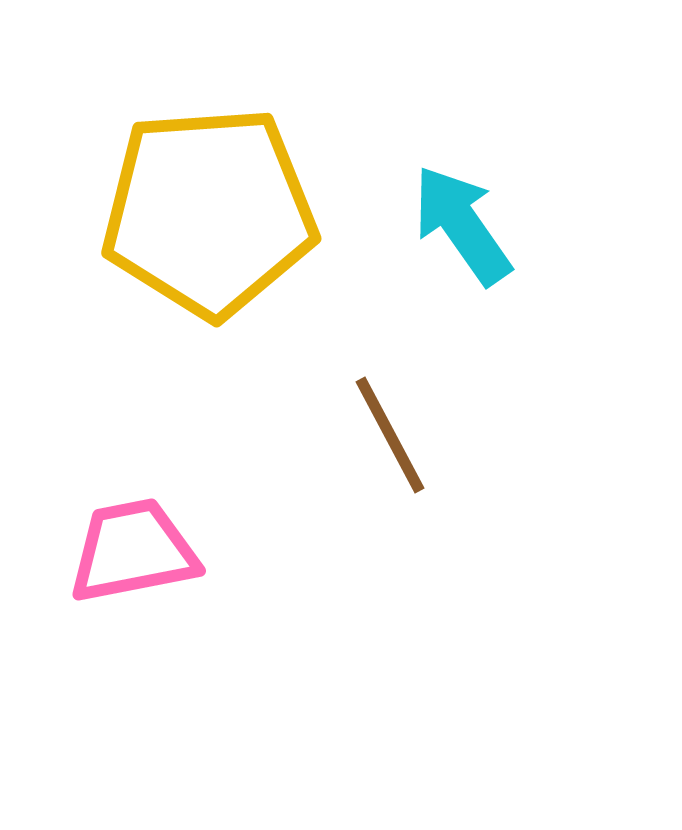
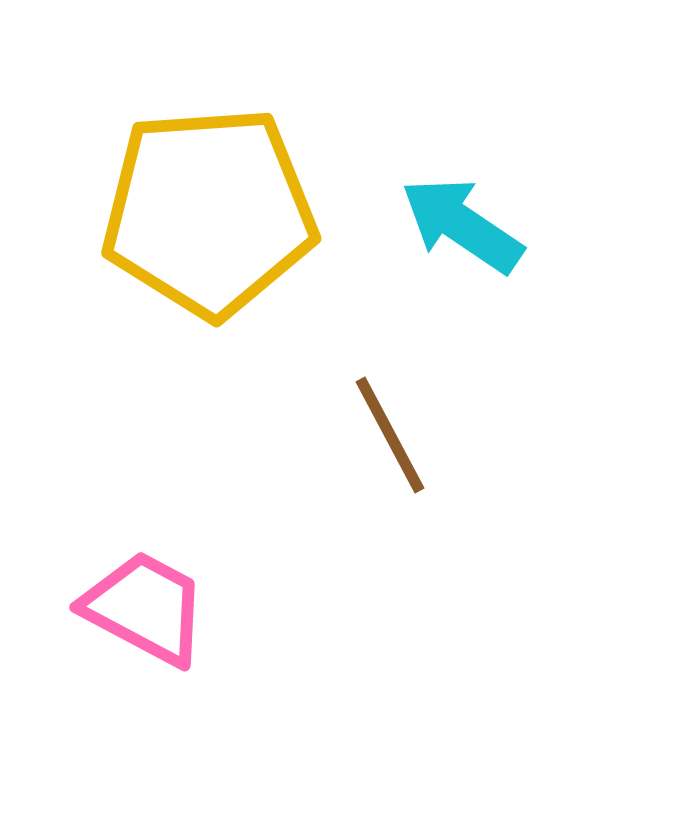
cyan arrow: rotated 21 degrees counterclockwise
pink trapezoid: moved 12 px right, 57 px down; rotated 39 degrees clockwise
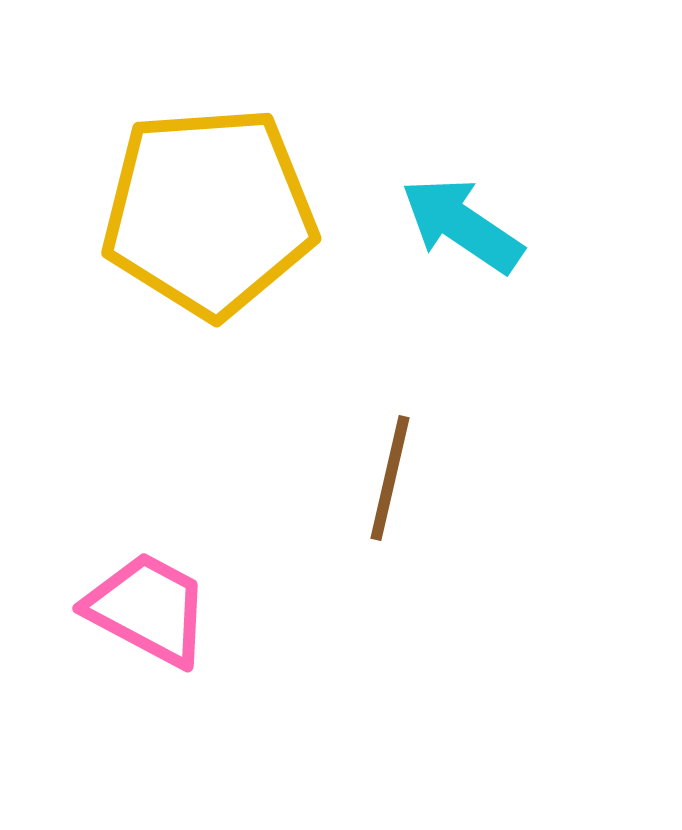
brown line: moved 43 px down; rotated 41 degrees clockwise
pink trapezoid: moved 3 px right, 1 px down
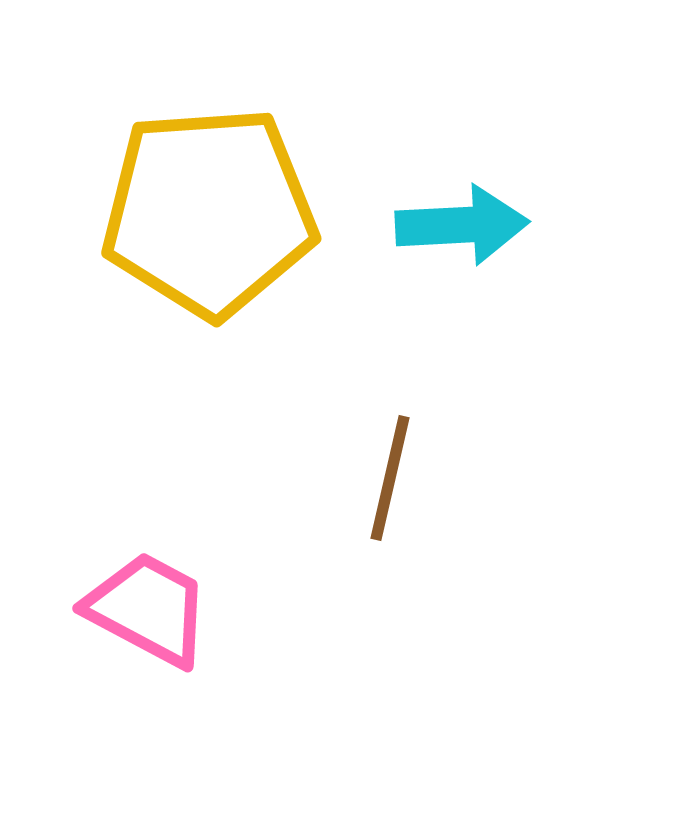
cyan arrow: rotated 143 degrees clockwise
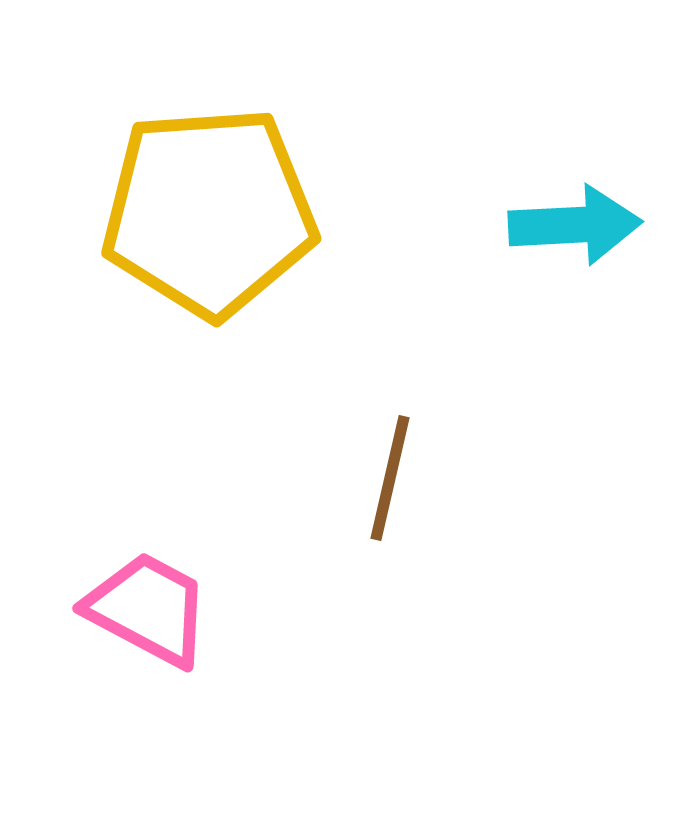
cyan arrow: moved 113 px right
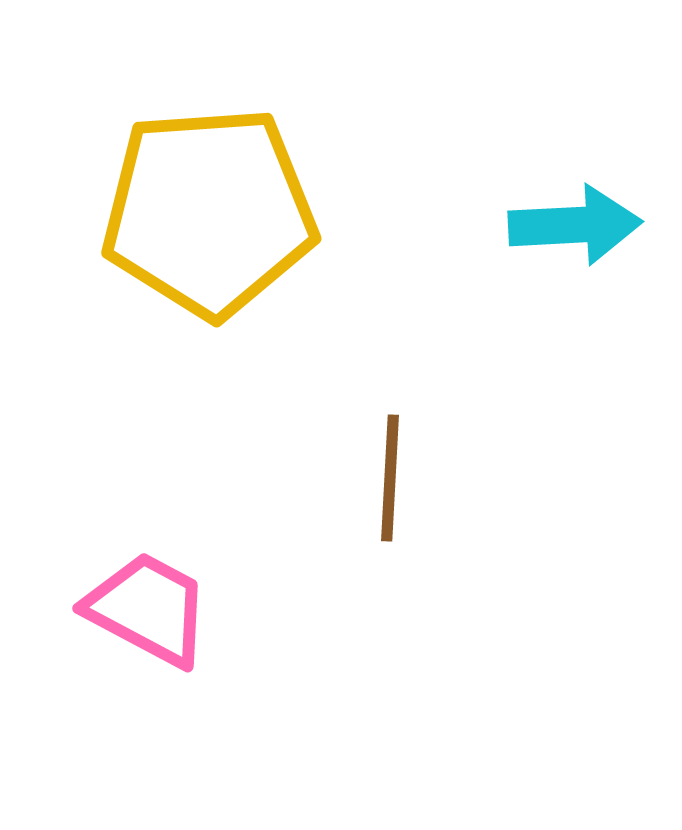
brown line: rotated 10 degrees counterclockwise
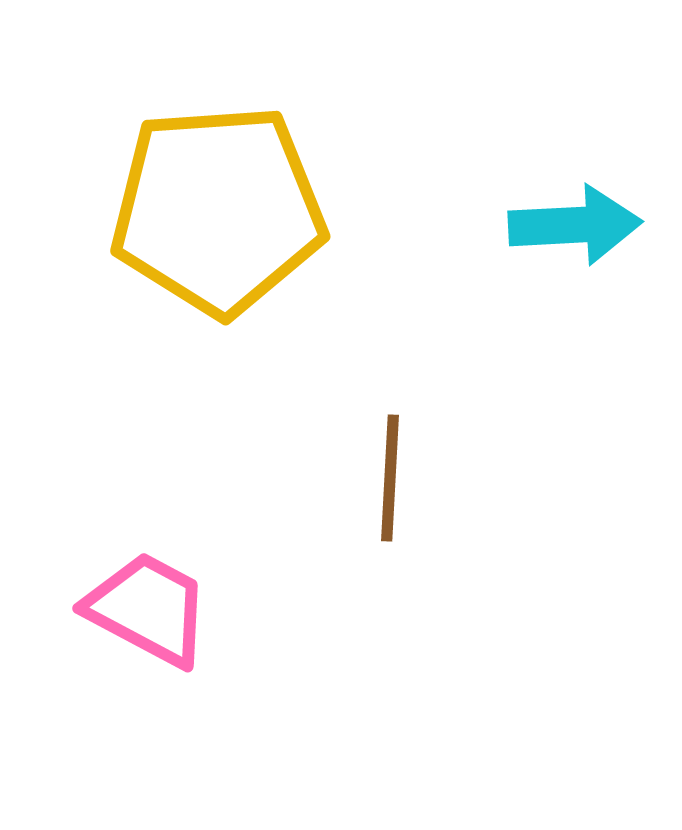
yellow pentagon: moved 9 px right, 2 px up
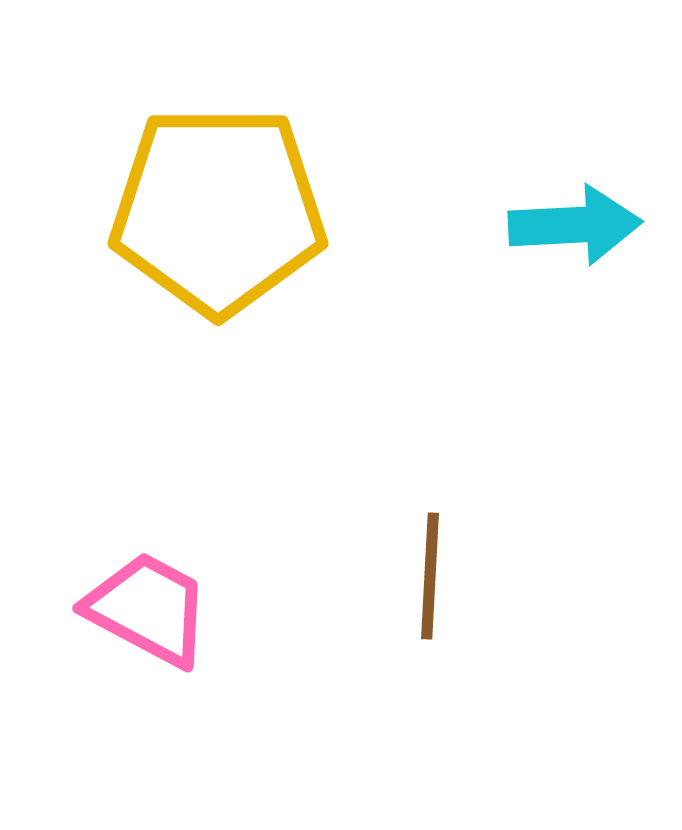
yellow pentagon: rotated 4 degrees clockwise
brown line: moved 40 px right, 98 px down
